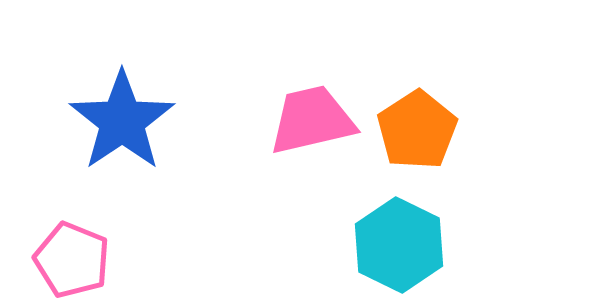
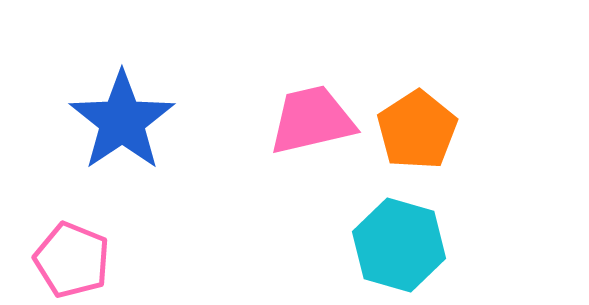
cyan hexagon: rotated 10 degrees counterclockwise
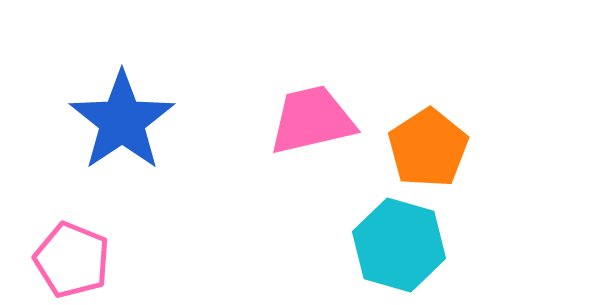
orange pentagon: moved 11 px right, 18 px down
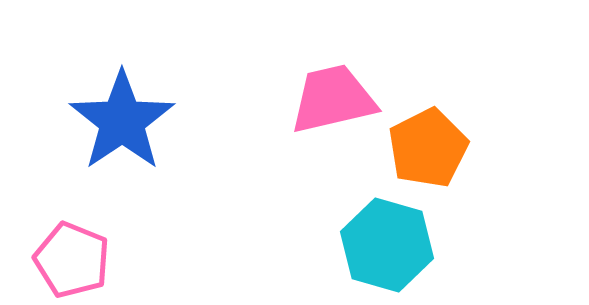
pink trapezoid: moved 21 px right, 21 px up
orange pentagon: rotated 6 degrees clockwise
cyan hexagon: moved 12 px left
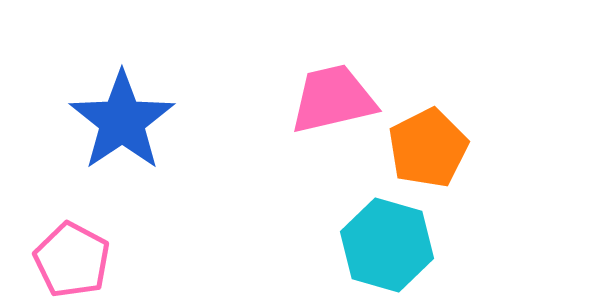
pink pentagon: rotated 6 degrees clockwise
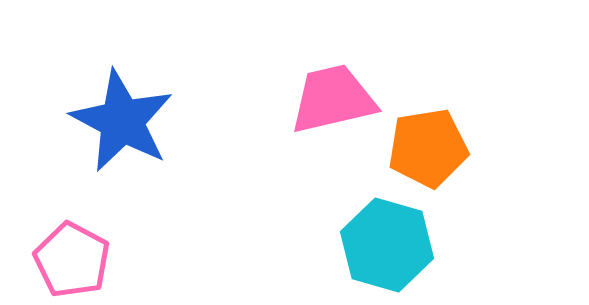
blue star: rotated 10 degrees counterclockwise
orange pentagon: rotated 18 degrees clockwise
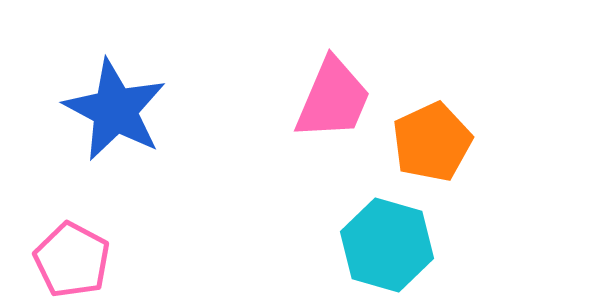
pink trapezoid: rotated 126 degrees clockwise
blue star: moved 7 px left, 11 px up
orange pentagon: moved 4 px right, 6 px up; rotated 16 degrees counterclockwise
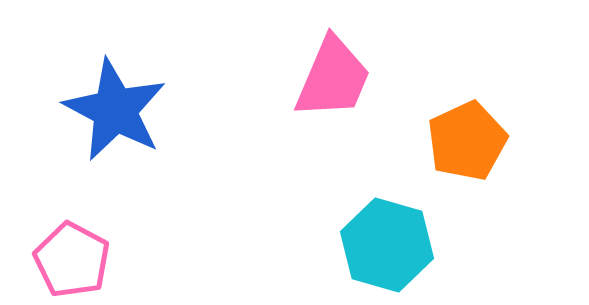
pink trapezoid: moved 21 px up
orange pentagon: moved 35 px right, 1 px up
